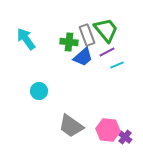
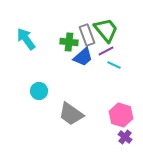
purple line: moved 1 px left, 1 px up
cyan line: moved 3 px left; rotated 48 degrees clockwise
gray trapezoid: moved 12 px up
pink hexagon: moved 13 px right, 15 px up; rotated 10 degrees clockwise
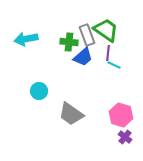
green trapezoid: rotated 16 degrees counterclockwise
cyan arrow: rotated 65 degrees counterclockwise
purple line: moved 2 px right, 2 px down; rotated 56 degrees counterclockwise
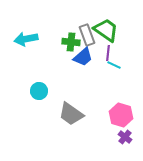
green cross: moved 2 px right
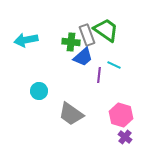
cyan arrow: moved 1 px down
purple line: moved 9 px left, 22 px down
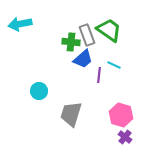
green trapezoid: moved 3 px right
cyan arrow: moved 6 px left, 16 px up
blue trapezoid: moved 2 px down
gray trapezoid: rotated 72 degrees clockwise
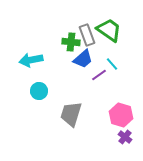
cyan arrow: moved 11 px right, 36 px down
cyan line: moved 2 px left, 1 px up; rotated 24 degrees clockwise
purple line: rotated 49 degrees clockwise
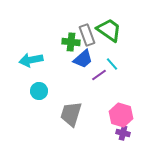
purple cross: moved 2 px left, 4 px up; rotated 24 degrees counterclockwise
